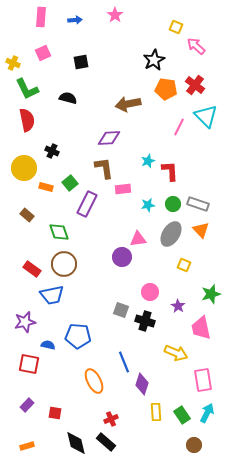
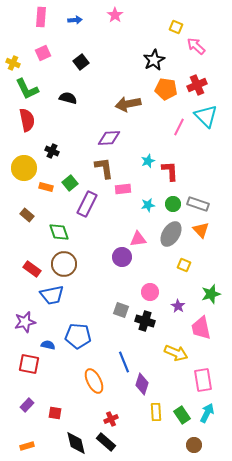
black square at (81, 62): rotated 28 degrees counterclockwise
red cross at (195, 85): moved 2 px right; rotated 30 degrees clockwise
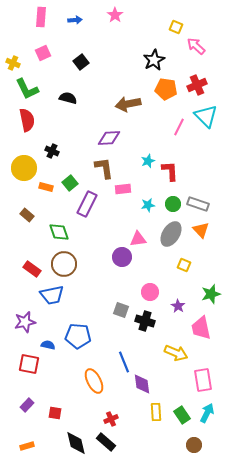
purple diamond at (142, 384): rotated 25 degrees counterclockwise
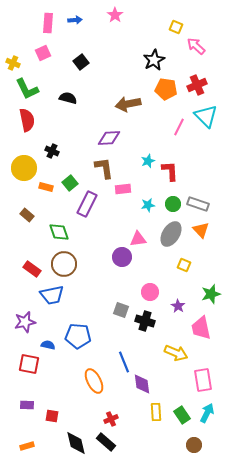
pink rectangle at (41, 17): moved 7 px right, 6 px down
purple rectangle at (27, 405): rotated 48 degrees clockwise
red square at (55, 413): moved 3 px left, 3 px down
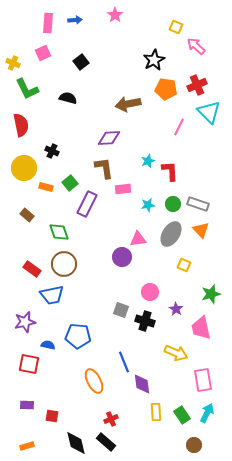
cyan triangle at (206, 116): moved 3 px right, 4 px up
red semicircle at (27, 120): moved 6 px left, 5 px down
purple star at (178, 306): moved 2 px left, 3 px down
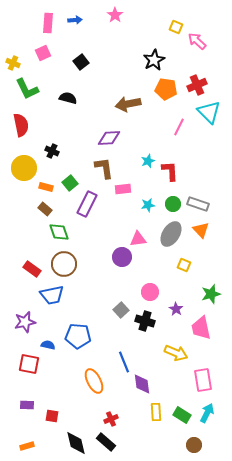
pink arrow at (196, 46): moved 1 px right, 5 px up
brown rectangle at (27, 215): moved 18 px right, 6 px up
gray square at (121, 310): rotated 28 degrees clockwise
green rectangle at (182, 415): rotated 24 degrees counterclockwise
